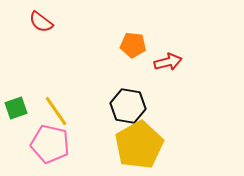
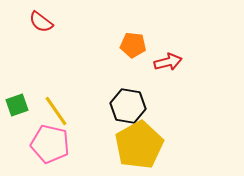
green square: moved 1 px right, 3 px up
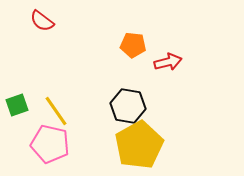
red semicircle: moved 1 px right, 1 px up
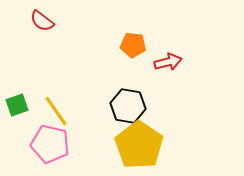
yellow pentagon: rotated 9 degrees counterclockwise
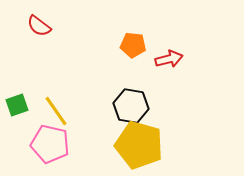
red semicircle: moved 3 px left, 5 px down
red arrow: moved 1 px right, 3 px up
black hexagon: moved 3 px right
yellow pentagon: rotated 18 degrees counterclockwise
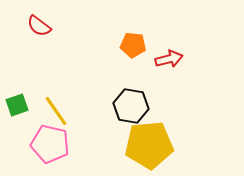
yellow pentagon: moved 10 px right; rotated 21 degrees counterclockwise
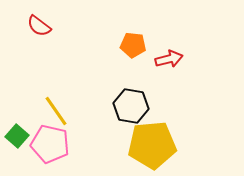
green square: moved 31 px down; rotated 30 degrees counterclockwise
yellow pentagon: moved 3 px right
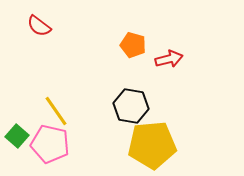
orange pentagon: rotated 10 degrees clockwise
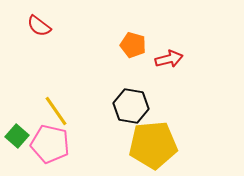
yellow pentagon: moved 1 px right
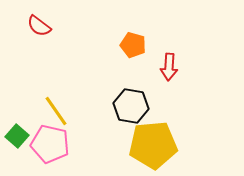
red arrow: moved 8 px down; rotated 108 degrees clockwise
